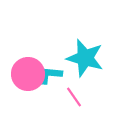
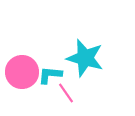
pink circle: moved 6 px left, 2 px up
pink line: moved 8 px left, 4 px up
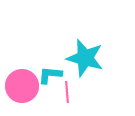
pink circle: moved 14 px down
pink line: moved 1 px right, 1 px up; rotated 30 degrees clockwise
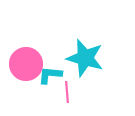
pink circle: moved 4 px right, 22 px up
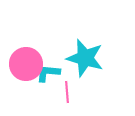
cyan L-shape: moved 2 px left, 2 px up
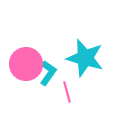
cyan L-shape: rotated 120 degrees clockwise
pink line: rotated 10 degrees counterclockwise
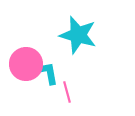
cyan star: moved 7 px left, 23 px up
cyan L-shape: rotated 45 degrees counterclockwise
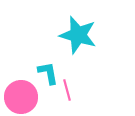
pink circle: moved 5 px left, 33 px down
pink line: moved 2 px up
